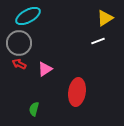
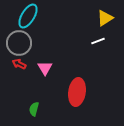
cyan ellipse: rotated 30 degrees counterclockwise
pink triangle: moved 1 px up; rotated 28 degrees counterclockwise
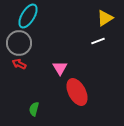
pink triangle: moved 15 px right
red ellipse: rotated 36 degrees counterclockwise
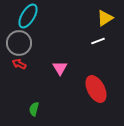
red ellipse: moved 19 px right, 3 px up
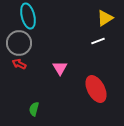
cyan ellipse: rotated 45 degrees counterclockwise
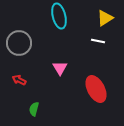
cyan ellipse: moved 31 px right
white line: rotated 32 degrees clockwise
red arrow: moved 16 px down
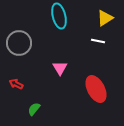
red arrow: moved 3 px left, 4 px down
green semicircle: rotated 24 degrees clockwise
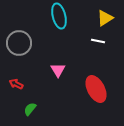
pink triangle: moved 2 px left, 2 px down
green semicircle: moved 4 px left
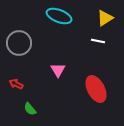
cyan ellipse: rotated 55 degrees counterclockwise
green semicircle: rotated 80 degrees counterclockwise
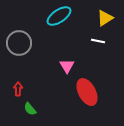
cyan ellipse: rotated 55 degrees counterclockwise
pink triangle: moved 9 px right, 4 px up
red arrow: moved 2 px right, 5 px down; rotated 64 degrees clockwise
red ellipse: moved 9 px left, 3 px down
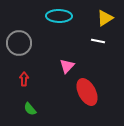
cyan ellipse: rotated 35 degrees clockwise
pink triangle: rotated 14 degrees clockwise
red arrow: moved 6 px right, 10 px up
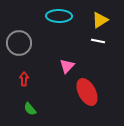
yellow triangle: moved 5 px left, 2 px down
